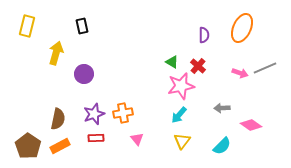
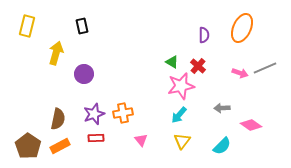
pink triangle: moved 4 px right, 1 px down
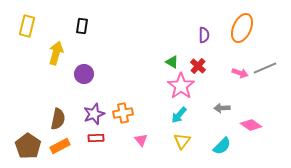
black rectangle: rotated 21 degrees clockwise
pink star: rotated 24 degrees counterclockwise
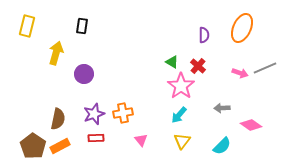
brown pentagon: moved 5 px right
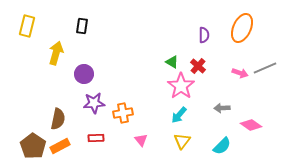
purple star: moved 11 px up; rotated 15 degrees clockwise
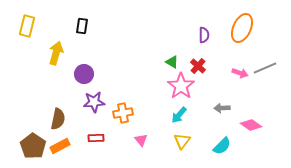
purple star: moved 1 px up
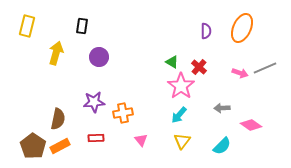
purple semicircle: moved 2 px right, 4 px up
red cross: moved 1 px right, 1 px down
purple circle: moved 15 px right, 17 px up
